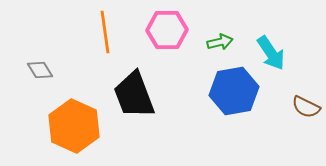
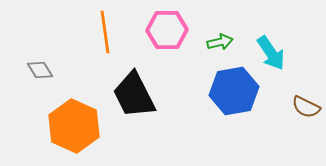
black trapezoid: rotated 6 degrees counterclockwise
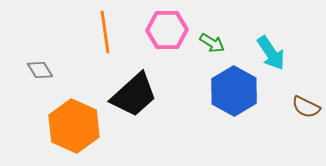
green arrow: moved 8 px left, 1 px down; rotated 45 degrees clockwise
blue hexagon: rotated 21 degrees counterclockwise
black trapezoid: rotated 105 degrees counterclockwise
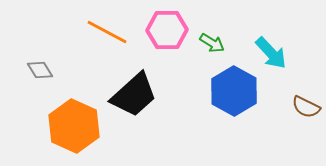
orange line: moved 2 px right; rotated 54 degrees counterclockwise
cyan arrow: rotated 9 degrees counterclockwise
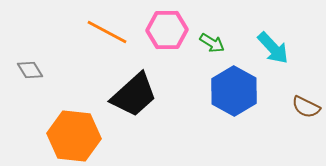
cyan arrow: moved 2 px right, 5 px up
gray diamond: moved 10 px left
orange hexagon: moved 10 px down; rotated 18 degrees counterclockwise
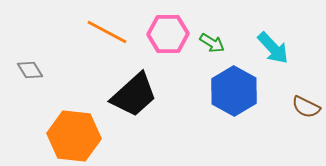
pink hexagon: moved 1 px right, 4 px down
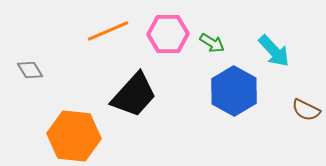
orange line: moved 1 px right, 1 px up; rotated 51 degrees counterclockwise
cyan arrow: moved 1 px right, 3 px down
black trapezoid: rotated 6 degrees counterclockwise
brown semicircle: moved 3 px down
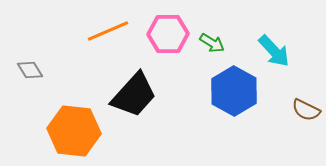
orange hexagon: moved 5 px up
